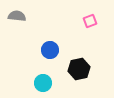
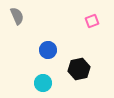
gray semicircle: rotated 60 degrees clockwise
pink square: moved 2 px right
blue circle: moved 2 px left
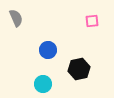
gray semicircle: moved 1 px left, 2 px down
pink square: rotated 16 degrees clockwise
cyan circle: moved 1 px down
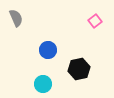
pink square: moved 3 px right; rotated 32 degrees counterclockwise
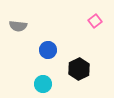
gray semicircle: moved 2 px right, 8 px down; rotated 120 degrees clockwise
black hexagon: rotated 15 degrees counterclockwise
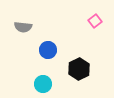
gray semicircle: moved 5 px right, 1 px down
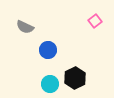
gray semicircle: moved 2 px right; rotated 18 degrees clockwise
black hexagon: moved 4 px left, 9 px down
cyan circle: moved 7 px right
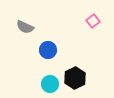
pink square: moved 2 px left
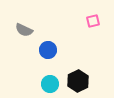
pink square: rotated 24 degrees clockwise
gray semicircle: moved 1 px left, 3 px down
black hexagon: moved 3 px right, 3 px down
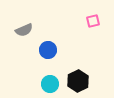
gray semicircle: rotated 48 degrees counterclockwise
